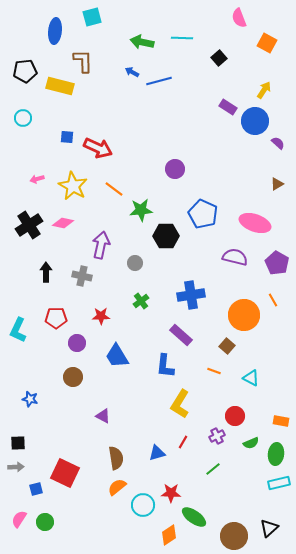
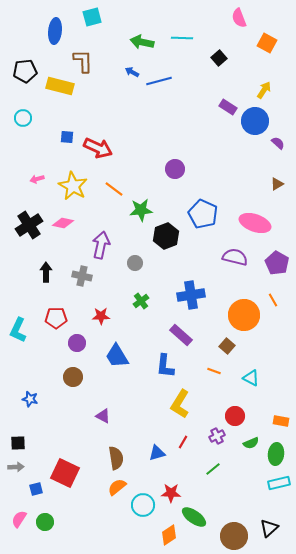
black hexagon at (166, 236): rotated 20 degrees counterclockwise
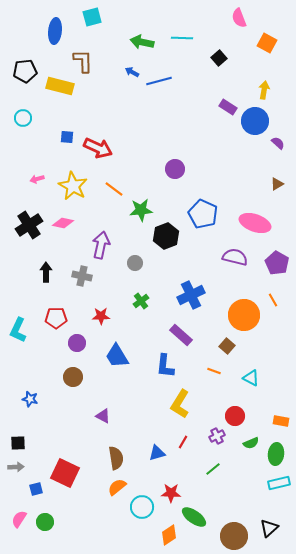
yellow arrow at (264, 90): rotated 24 degrees counterclockwise
blue cross at (191, 295): rotated 16 degrees counterclockwise
cyan circle at (143, 505): moved 1 px left, 2 px down
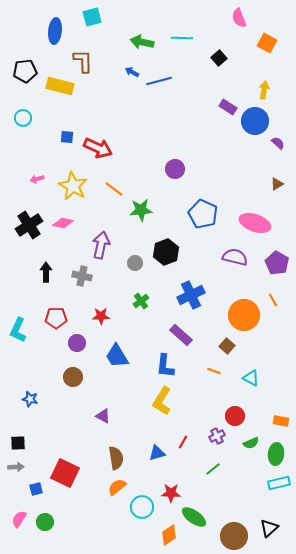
black hexagon at (166, 236): moved 16 px down
yellow L-shape at (180, 404): moved 18 px left, 3 px up
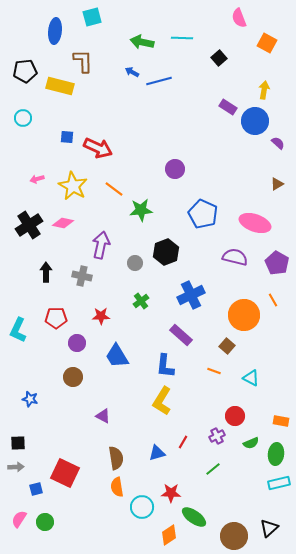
orange semicircle at (117, 487): rotated 60 degrees counterclockwise
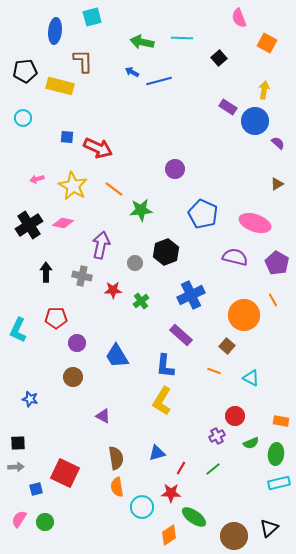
red star at (101, 316): moved 12 px right, 26 px up
red line at (183, 442): moved 2 px left, 26 px down
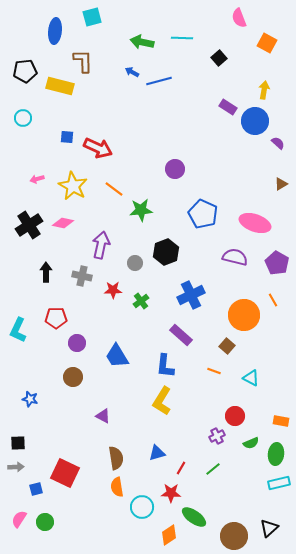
brown triangle at (277, 184): moved 4 px right
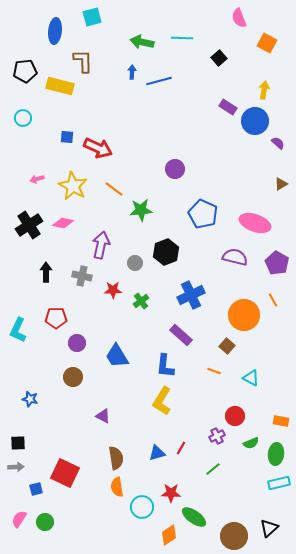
blue arrow at (132, 72): rotated 64 degrees clockwise
red line at (181, 468): moved 20 px up
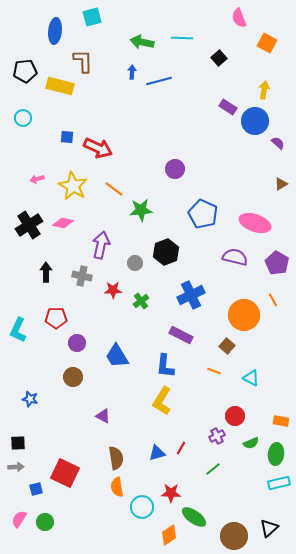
purple rectangle at (181, 335): rotated 15 degrees counterclockwise
